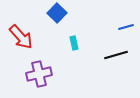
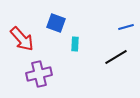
blue square: moved 1 px left, 10 px down; rotated 24 degrees counterclockwise
red arrow: moved 1 px right, 2 px down
cyan rectangle: moved 1 px right, 1 px down; rotated 16 degrees clockwise
black line: moved 2 px down; rotated 15 degrees counterclockwise
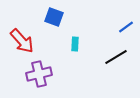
blue square: moved 2 px left, 6 px up
blue line: rotated 21 degrees counterclockwise
red arrow: moved 2 px down
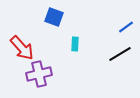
red arrow: moved 7 px down
black line: moved 4 px right, 3 px up
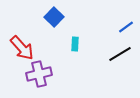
blue square: rotated 24 degrees clockwise
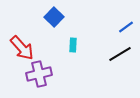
cyan rectangle: moved 2 px left, 1 px down
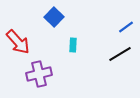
red arrow: moved 4 px left, 6 px up
